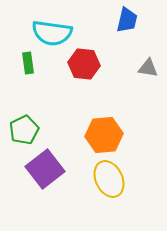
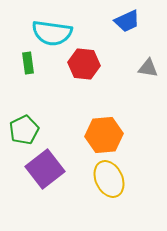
blue trapezoid: moved 1 px down; rotated 52 degrees clockwise
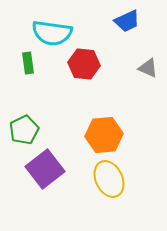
gray triangle: rotated 15 degrees clockwise
